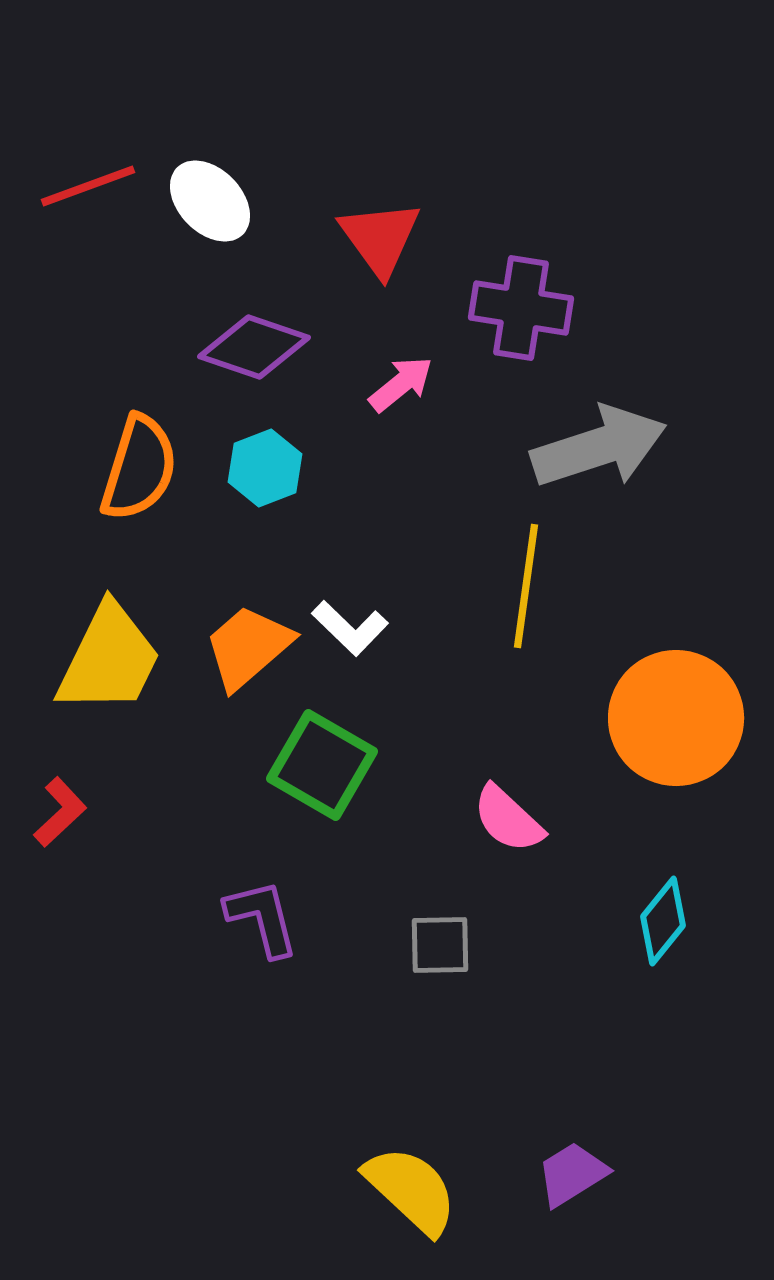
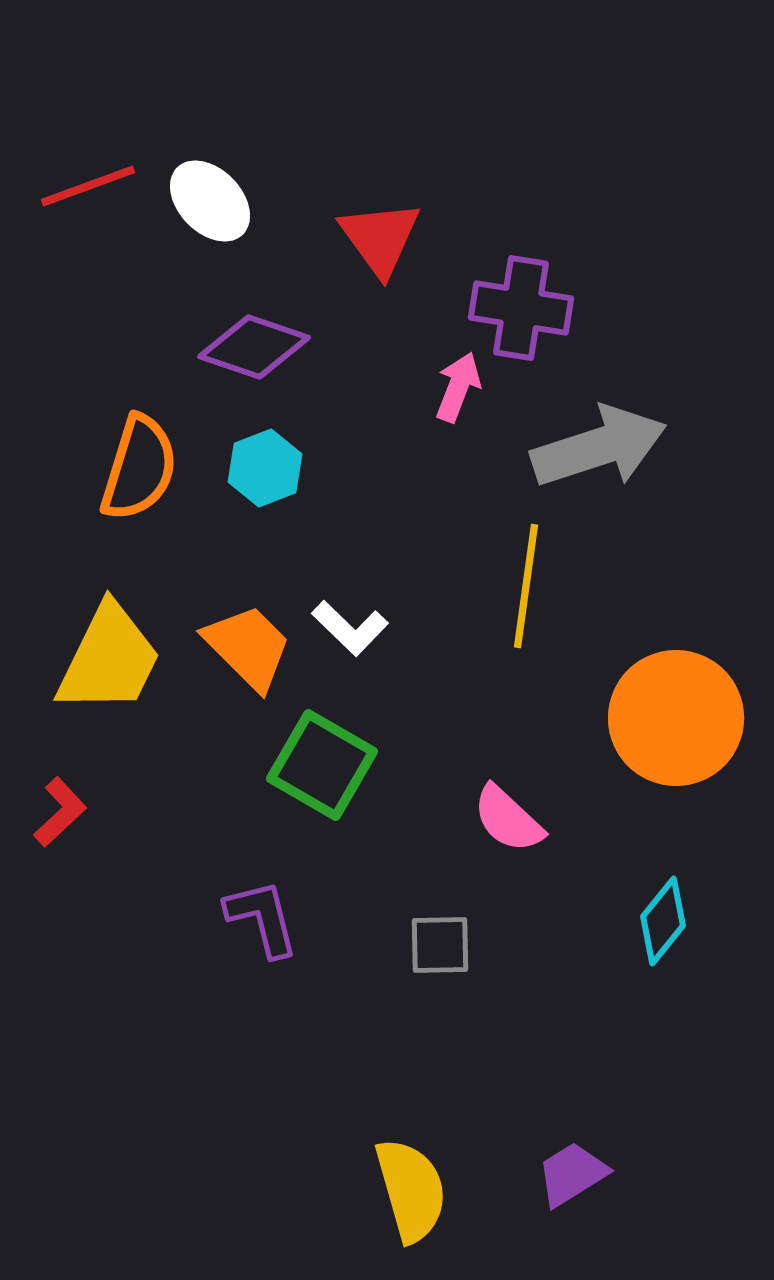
pink arrow: moved 57 px right, 3 px down; rotated 30 degrees counterclockwise
orange trapezoid: rotated 86 degrees clockwise
yellow semicircle: rotated 31 degrees clockwise
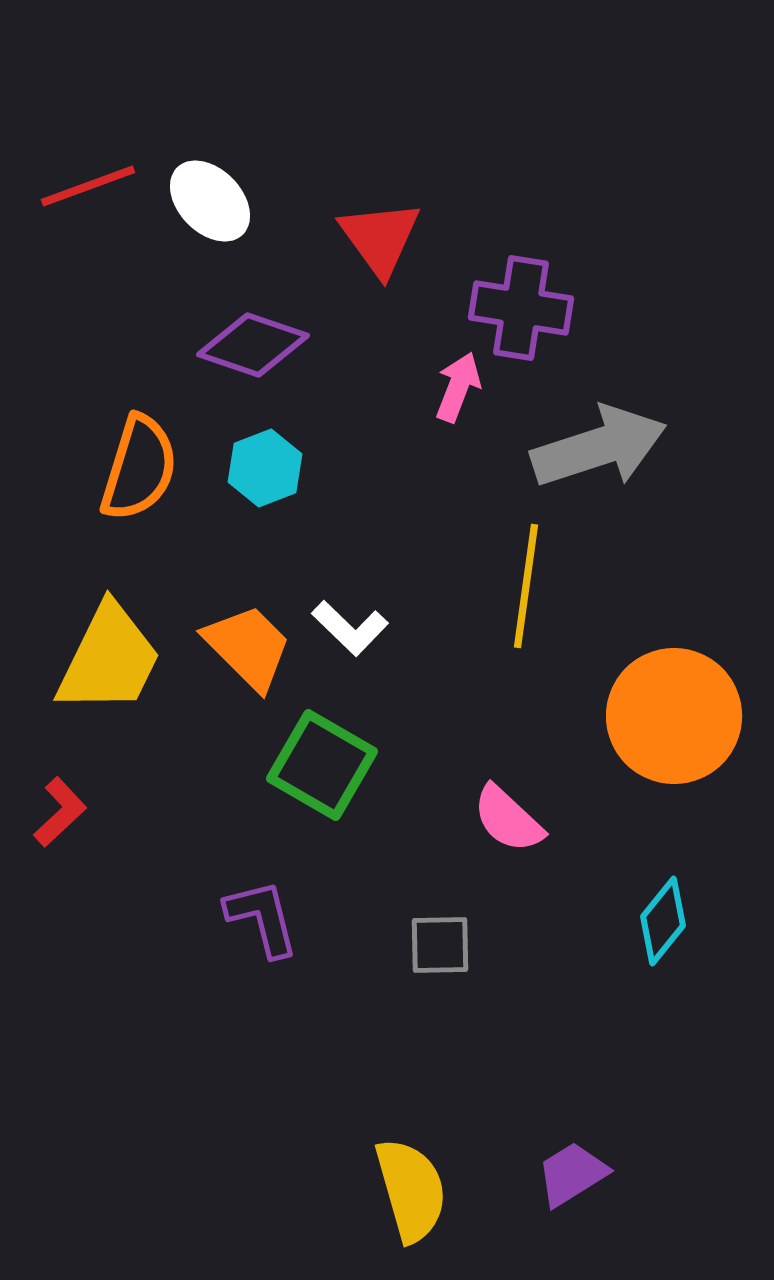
purple diamond: moved 1 px left, 2 px up
orange circle: moved 2 px left, 2 px up
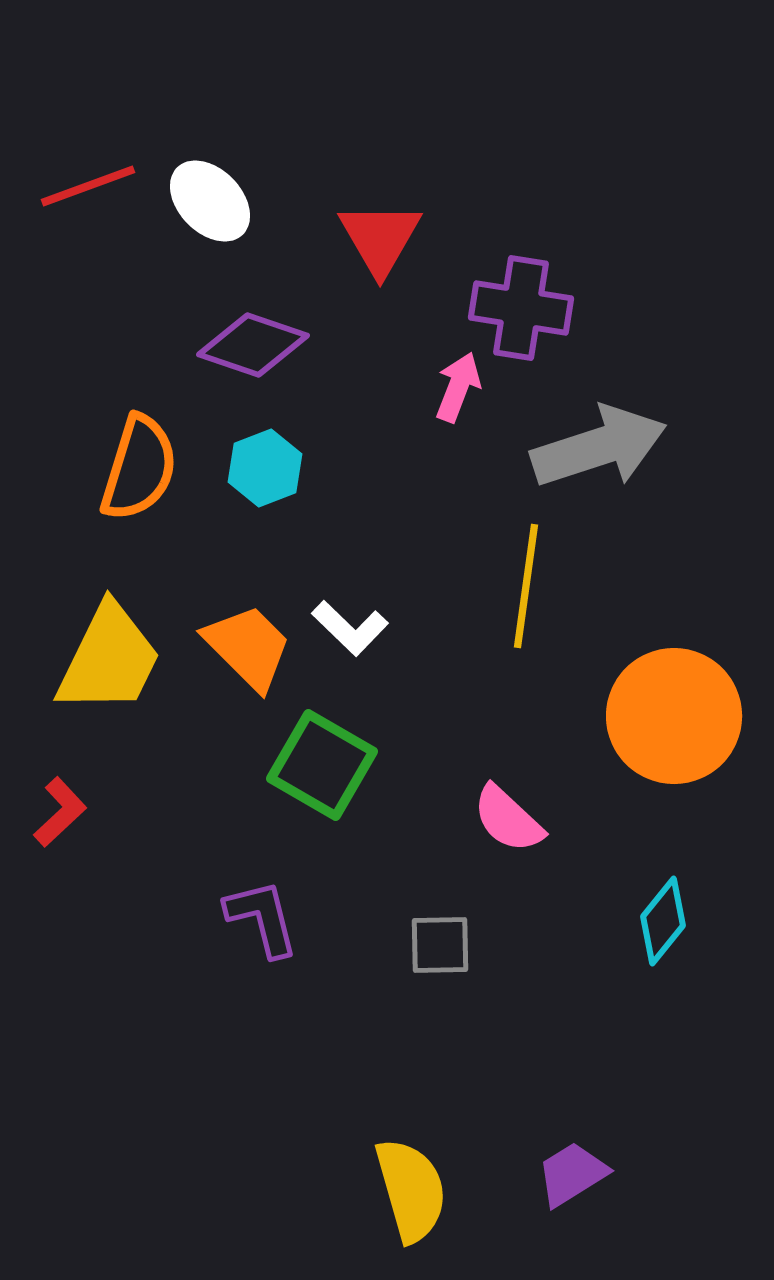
red triangle: rotated 6 degrees clockwise
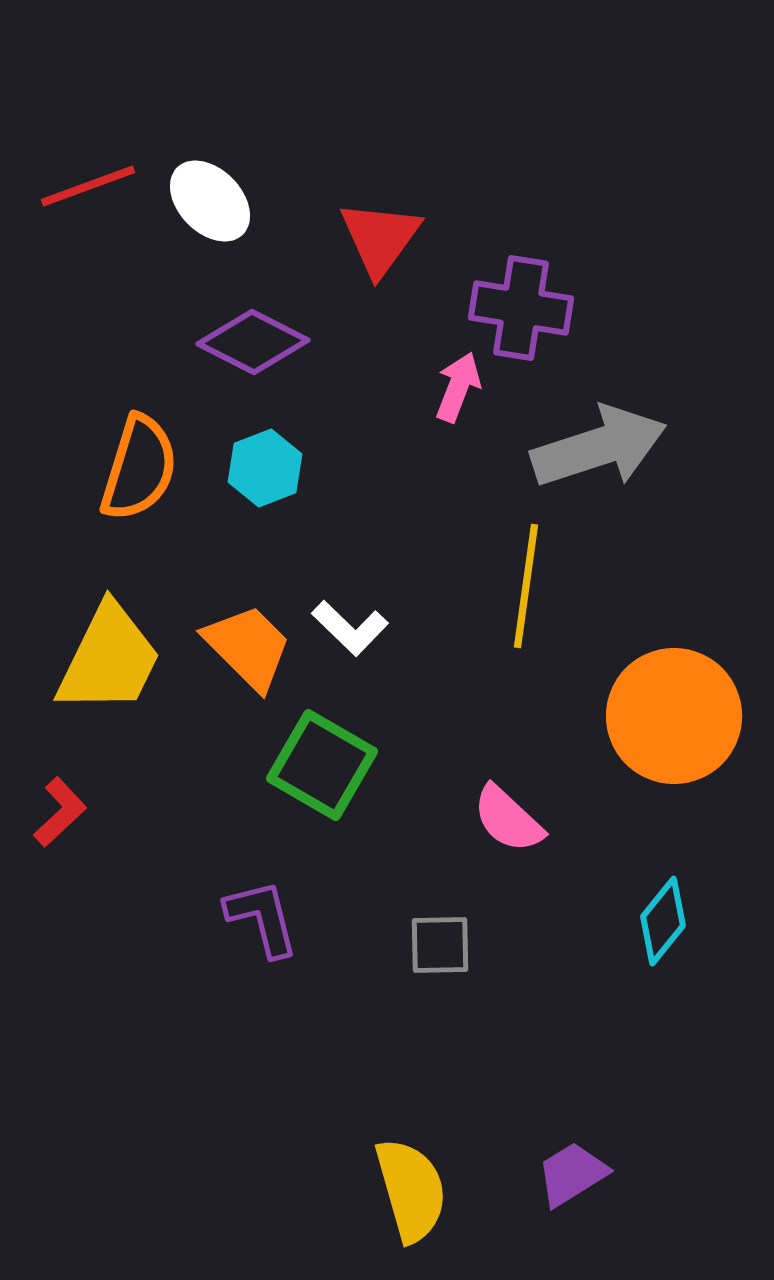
red triangle: rotated 6 degrees clockwise
purple diamond: moved 3 px up; rotated 8 degrees clockwise
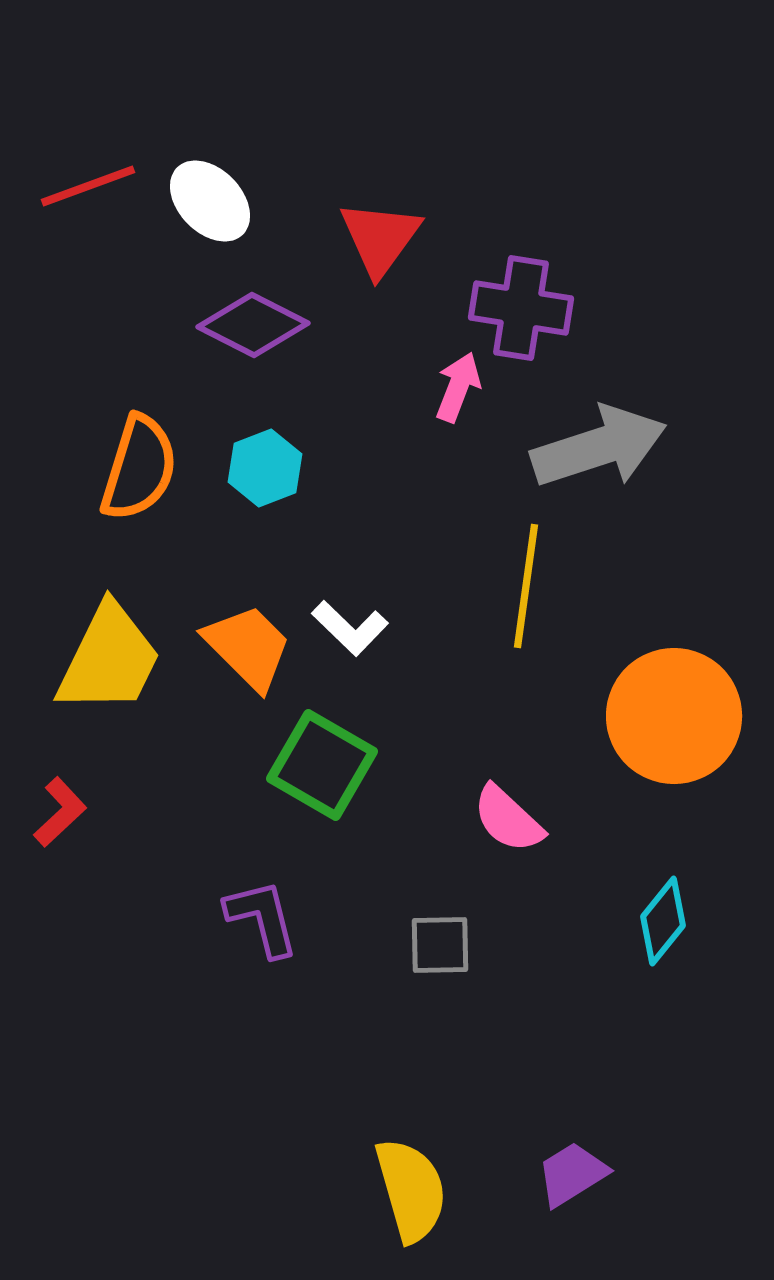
purple diamond: moved 17 px up
